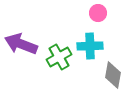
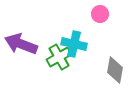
pink circle: moved 2 px right, 1 px down
cyan cross: moved 16 px left, 2 px up; rotated 15 degrees clockwise
gray diamond: moved 2 px right, 5 px up
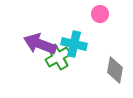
purple arrow: moved 19 px right
green cross: moved 1 px left
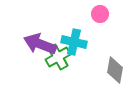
cyan cross: moved 2 px up
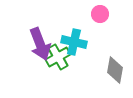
purple arrow: rotated 132 degrees counterclockwise
